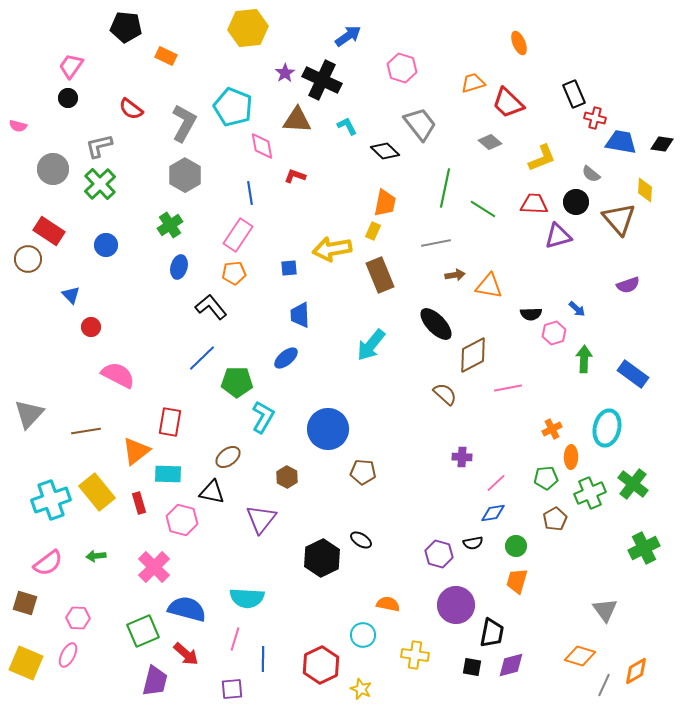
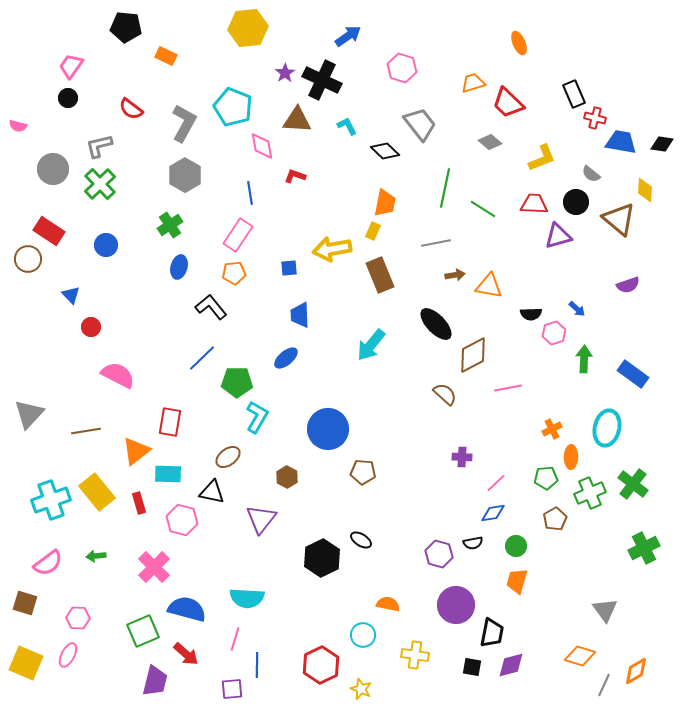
brown triangle at (619, 219): rotated 9 degrees counterclockwise
cyan L-shape at (263, 417): moved 6 px left
blue line at (263, 659): moved 6 px left, 6 px down
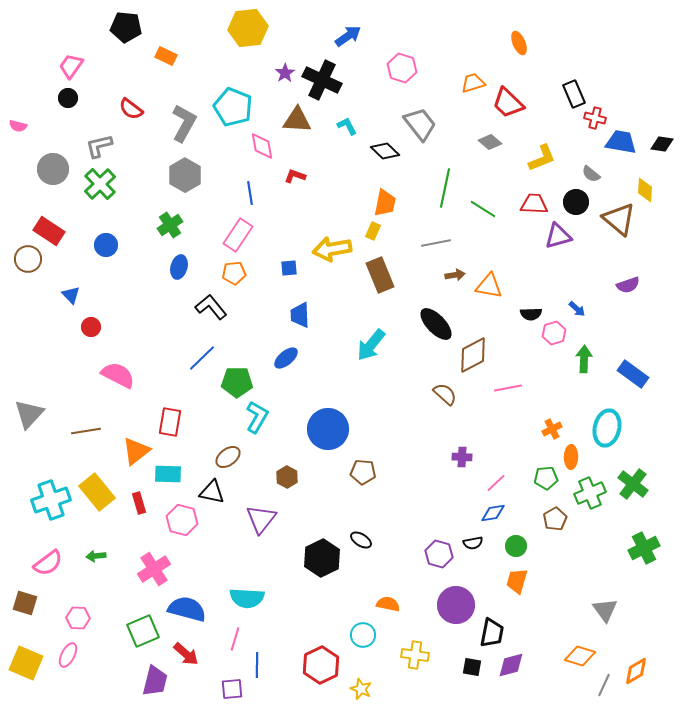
pink cross at (154, 567): moved 2 px down; rotated 12 degrees clockwise
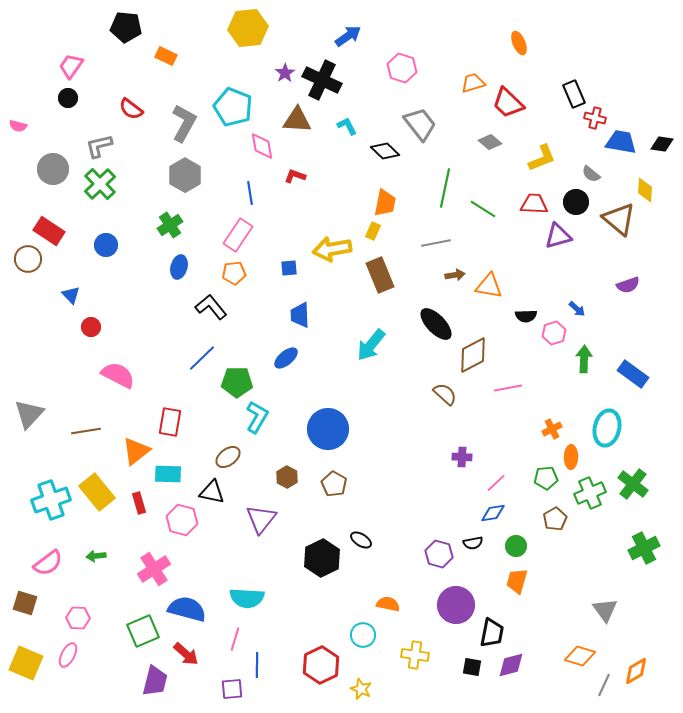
black semicircle at (531, 314): moved 5 px left, 2 px down
brown pentagon at (363, 472): moved 29 px left, 12 px down; rotated 25 degrees clockwise
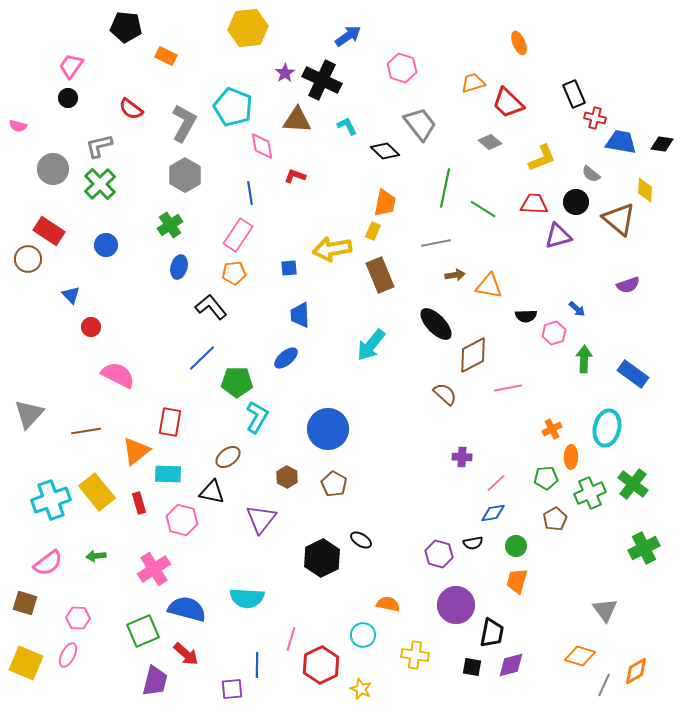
pink line at (235, 639): moved 56 px right
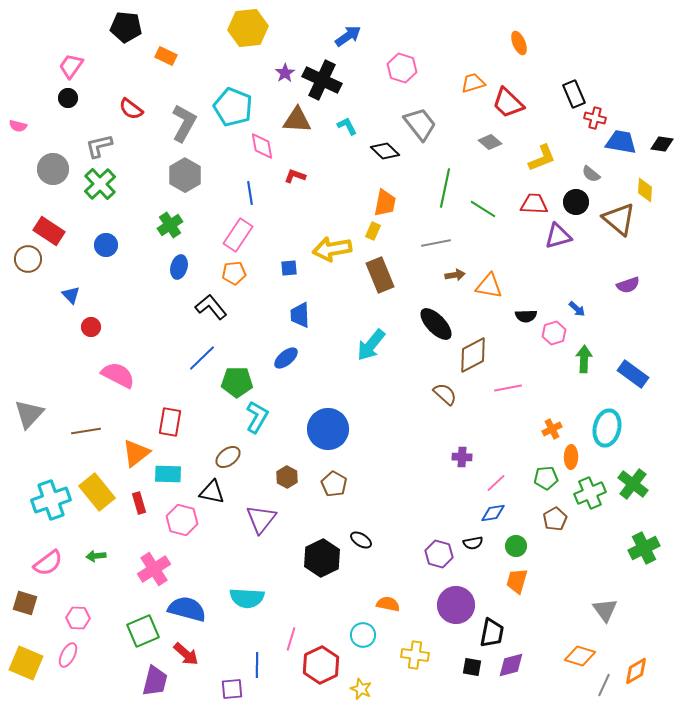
orange triangle at (136, 451): moved 2 px down
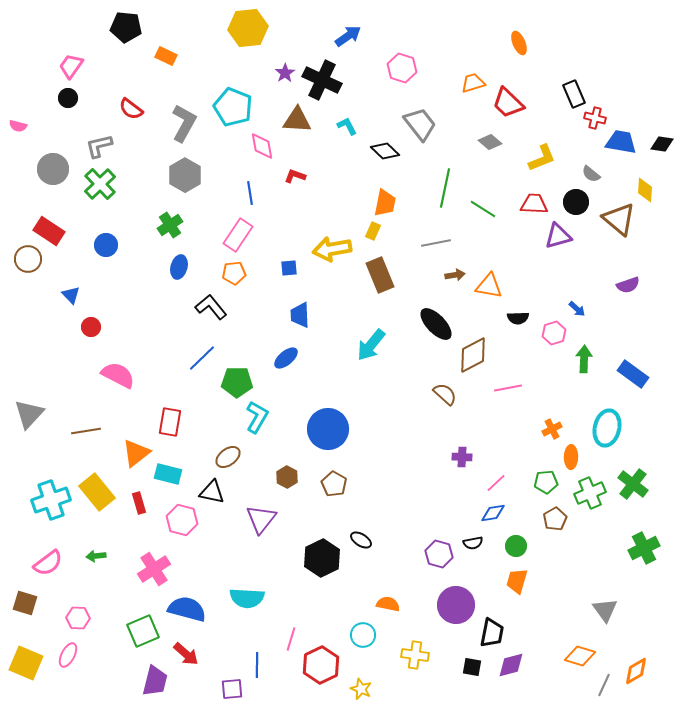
black semicircle at (526, 316): moved 8 px left, 2 px down
cyan rectangle at (168, 474): rotated 12 degrees clockwise
green pentagon at (546, 478): moved 4 px down
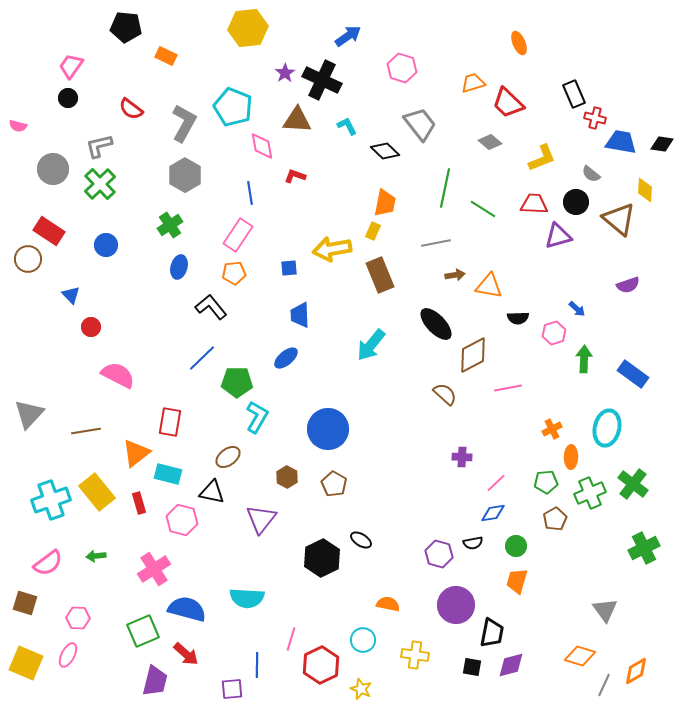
cyan circle at (363, 635): moved 5 px down
